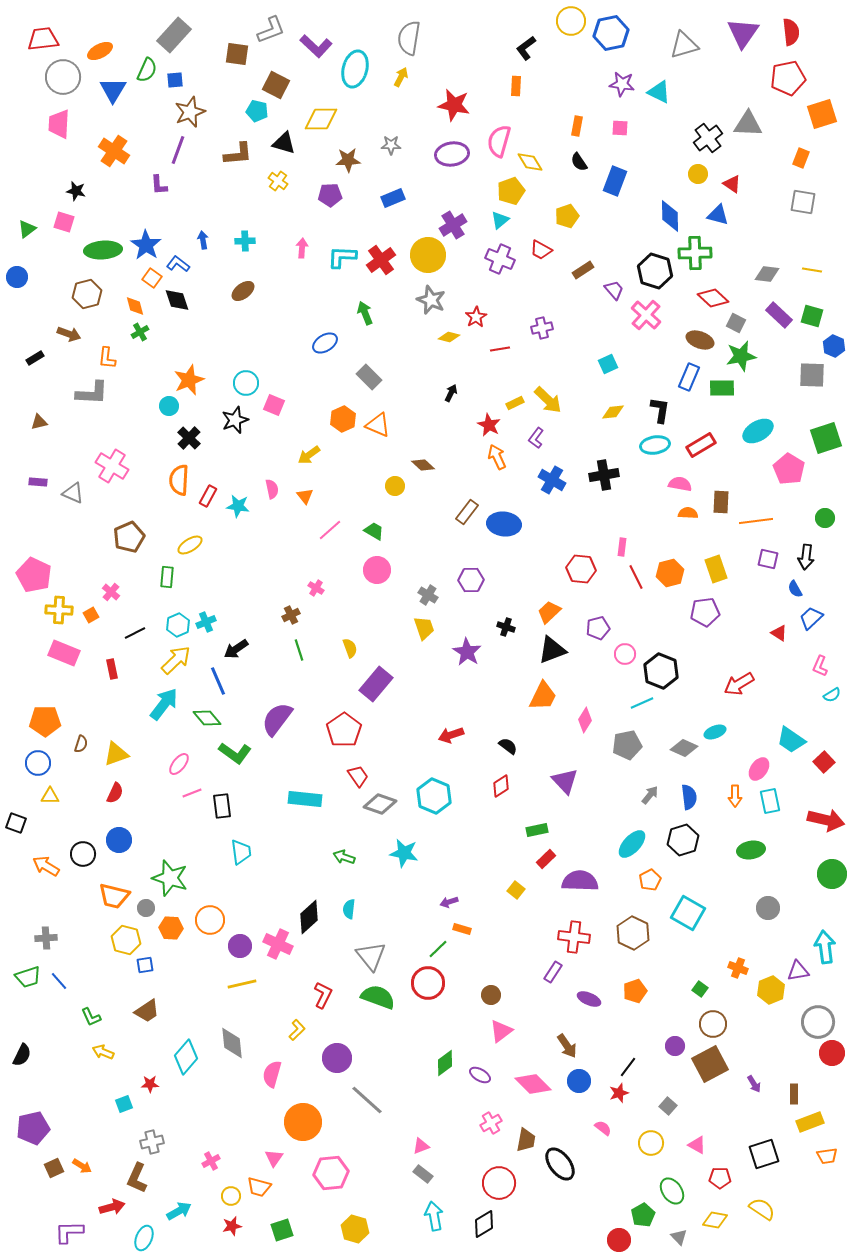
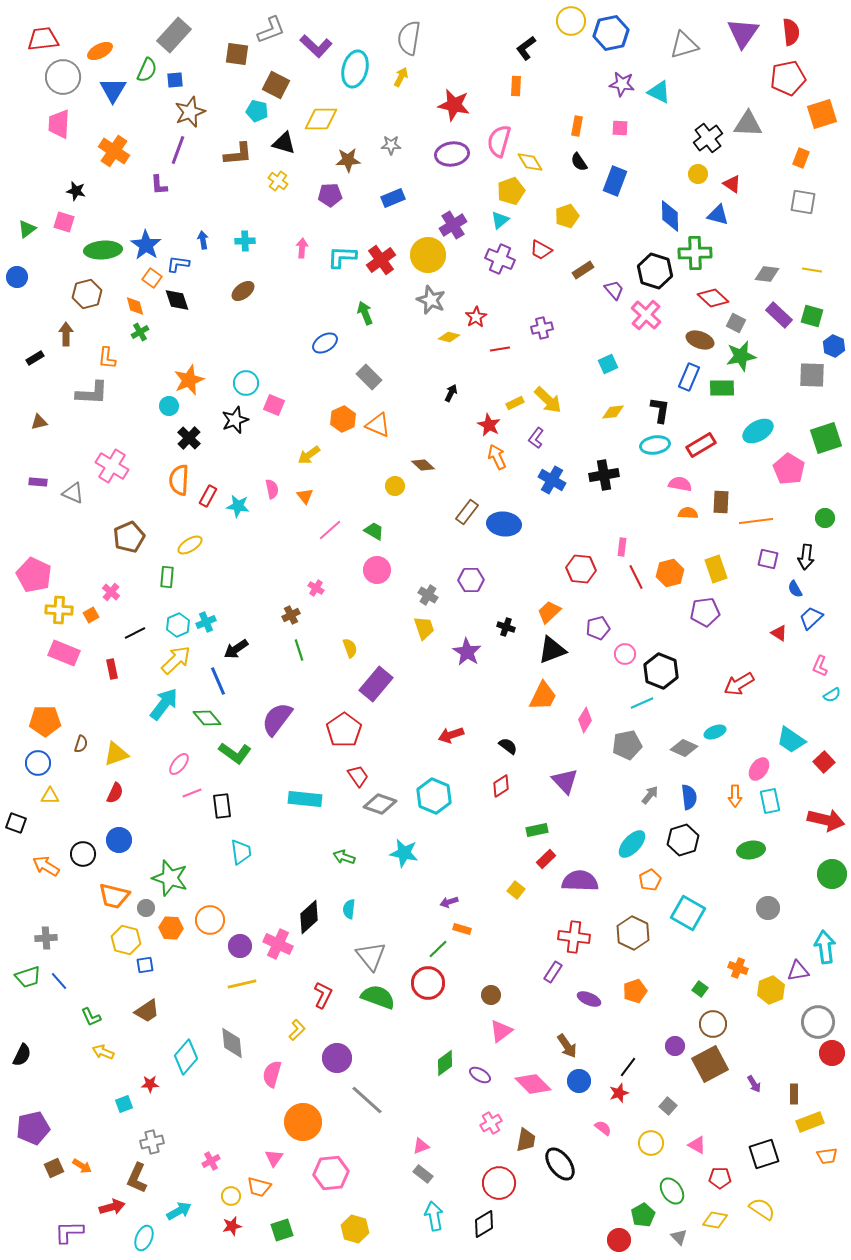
blue L-shape at (178, 264): rotated 30 degrees counterclockwise
brown arrow at (69, 334): moved 3 px left; rotated 110 degrees counterclockwise
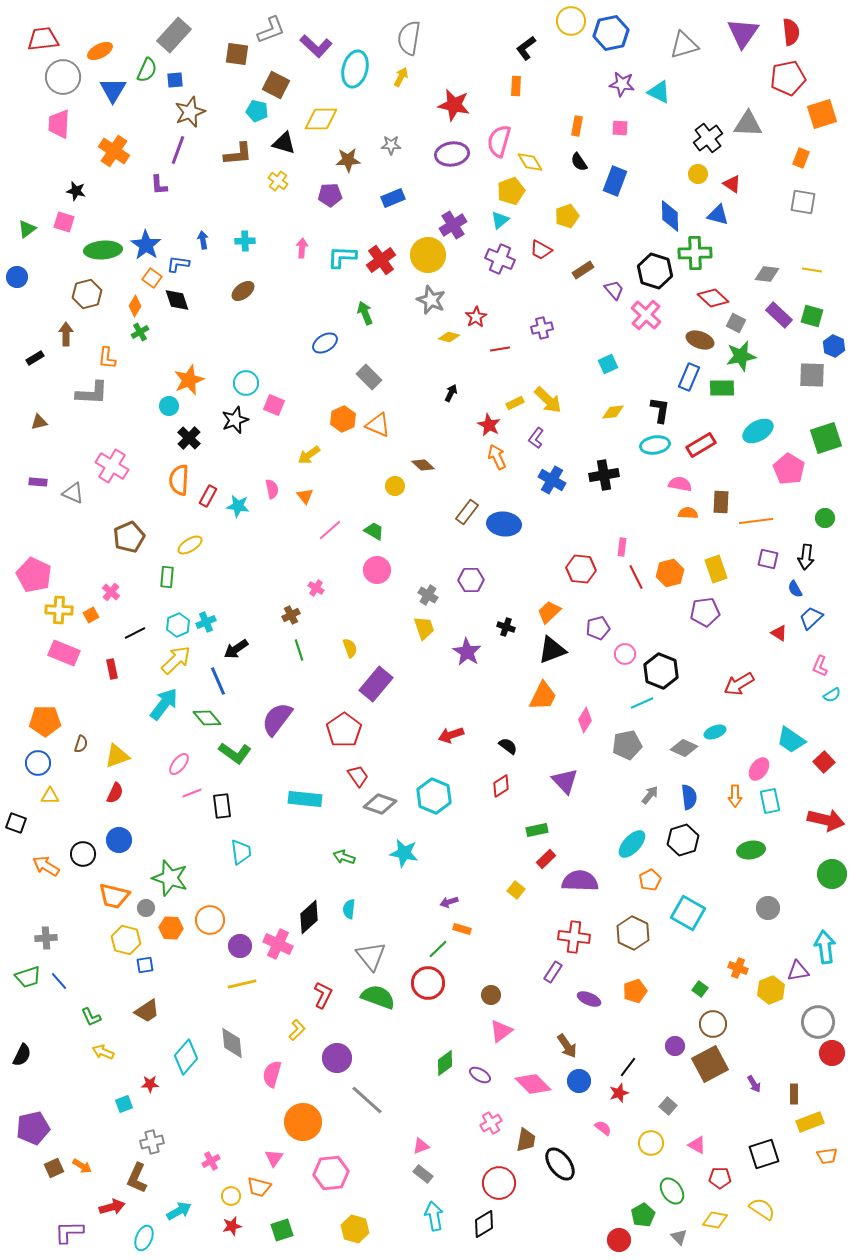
orange diamond at (135, 306): rotated 45 degrees clockwise
yellow triangle at (116, 754): moved 1 px right, 2 px down
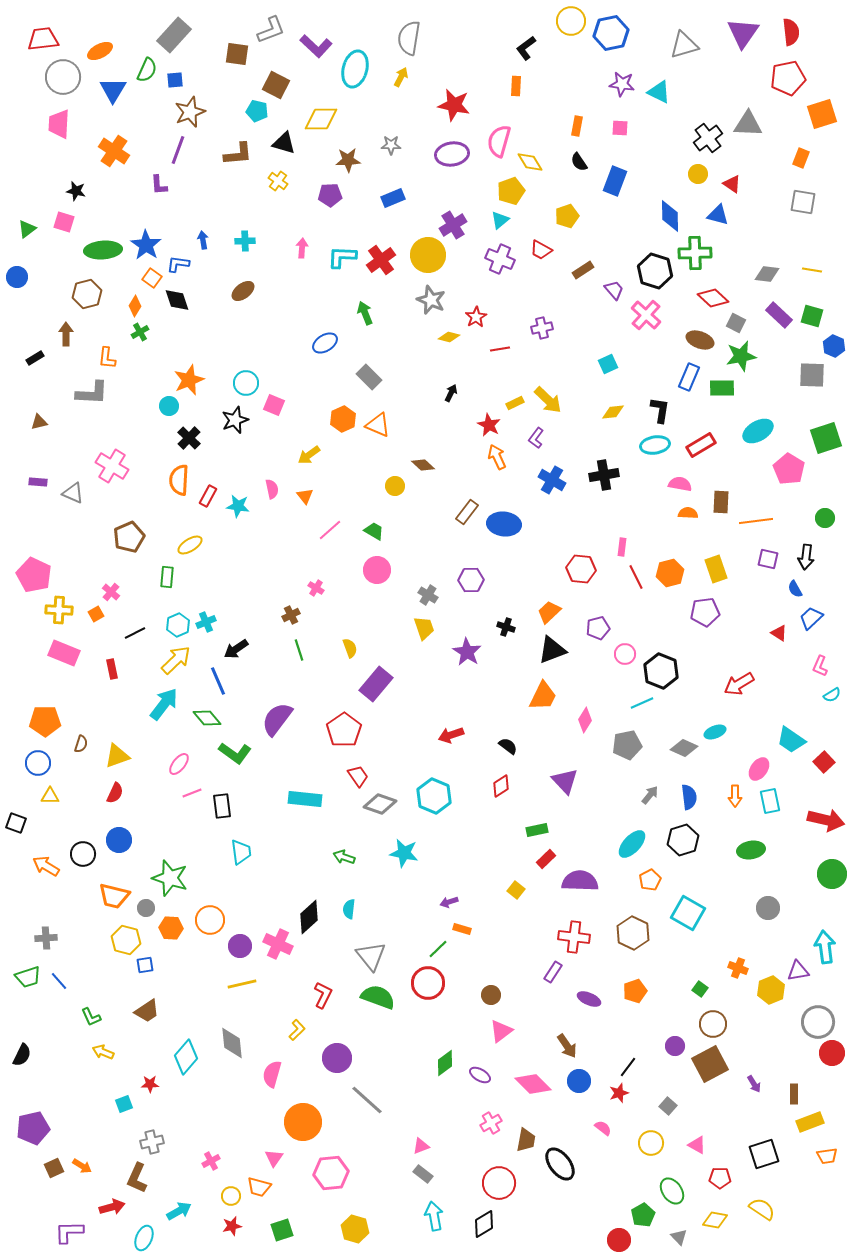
orange square at (91, 615): moved 5 px right, 1 px up
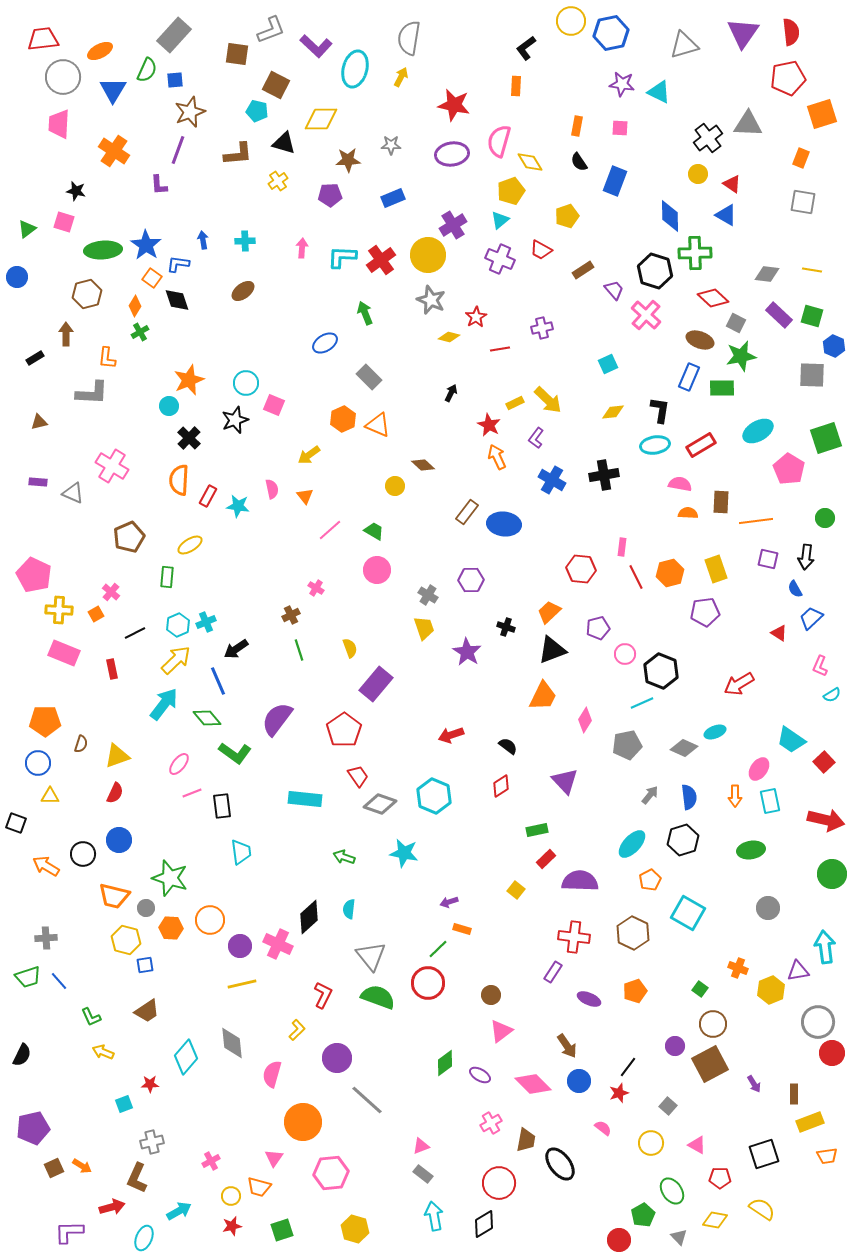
yellow cross at (278, 181): rotated 18 degrees clockwise
blue triangle at (718, 215): moved 8 px right; rotated 15 degrees clockwise
